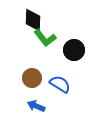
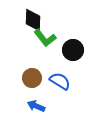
black circle: moved 1 px left
blue semicircle: moved 3 px up
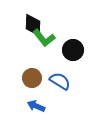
black diamond: moved 5 px down
green L-shape: moved 1 px left
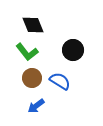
black diamond: rotated 25 degrees counterclockwise
green L-shape: moved 17 px left, 14 px down
blue arrow: rotated 60 degrees counterclockwise
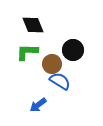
green L-shape: rotated 130 degrees clockwise
brown circle: moved 20 px right, 14 px up
blue arrow: moved 2 px right, 1 px up
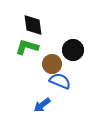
black diamond: rotated 15 degrees clockwise
green L-shape: moved 5 px up; rotated 15 degrees clockwise
blue semicircle: rotated 10 degrees counterclockwise
blue arrow: moved 4 px right
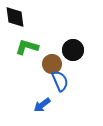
black diamond: moved 18 px left, 8 px up
blue semicircle: rotated 45 degrees clockwise
